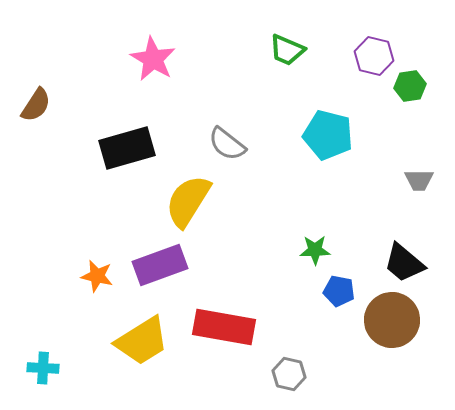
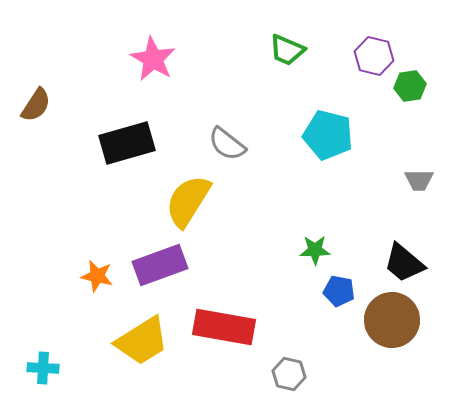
black rectangle: moved 5 px up
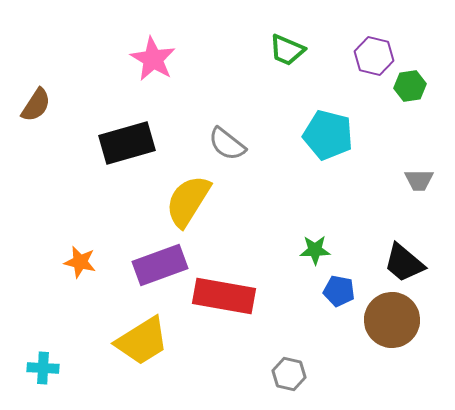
orange star: moved 17 px left, 14 px up
red rectangle: moved 31 px up
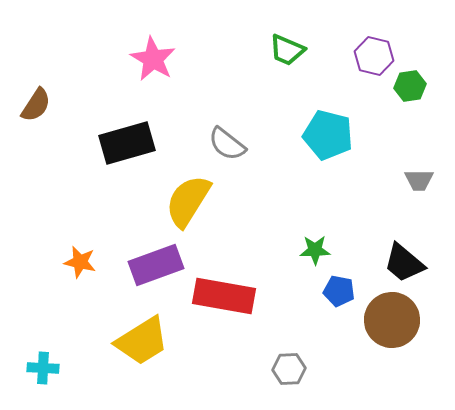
purple rectangle: moved 4 px left
gray hexagon: moved 5 px up; rotated 16 degrees counterclockwise
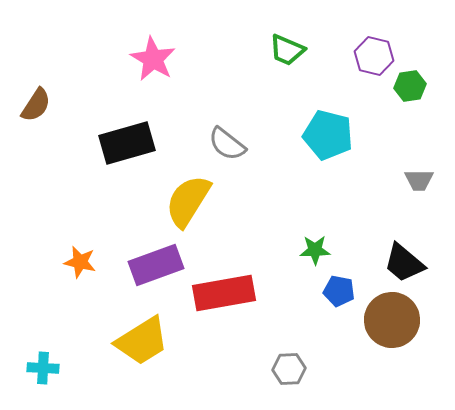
red rectangle: moved 3 px up; rotated 20 degrees counterclockwise
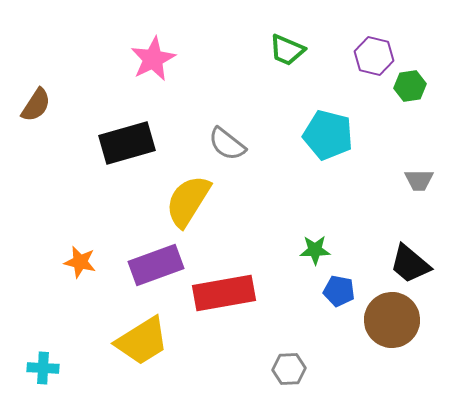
pink star: rotated 15 degrees clockwise
black trapezoid: moved 6 px right, 1 px down
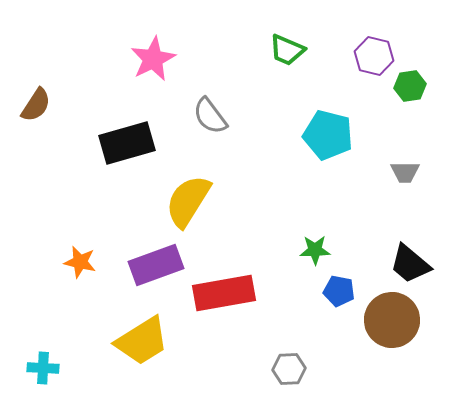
gray semicircle: moved 17 px left, 28 px up; rotated 15 degrees clockwise
gray trapezoid: moved 14 px left, 8 px up
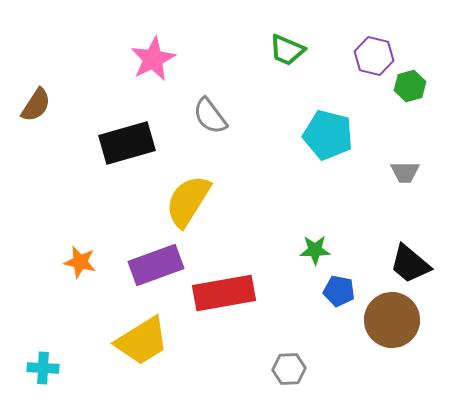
green hexagon: rotated 8 degrees counterclockwise
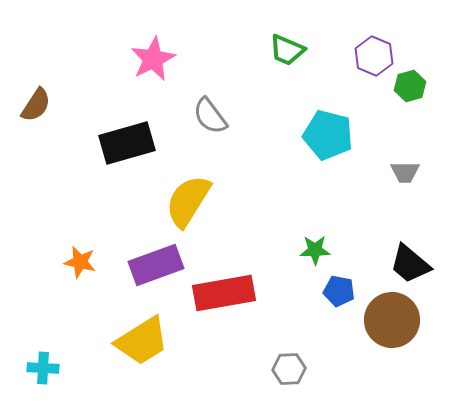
purple hexagon: rotated 9 degrees clockwise
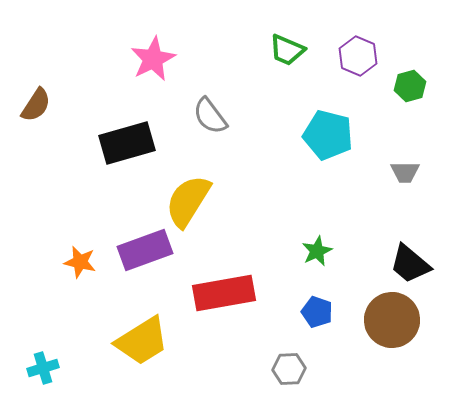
purple hexagon: moved 16 px left
green star: moved 2 px right, 1 px down; rotated 24 degrees counterclockwise
purple rectangle: moved 11 px left, 15 px up
blue pentagon: moved 22 px left, 21 px down; rotated 8 degrees clockwise
cyan cross: rotated 20 degrees counterclockwise
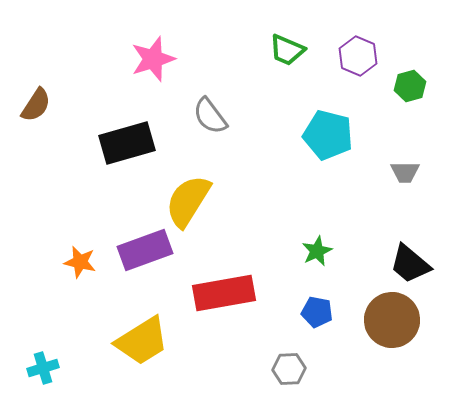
pink star: rotated 9 degrees clockwise
blue pentagon: rotated 8 degrees counterclockwise
